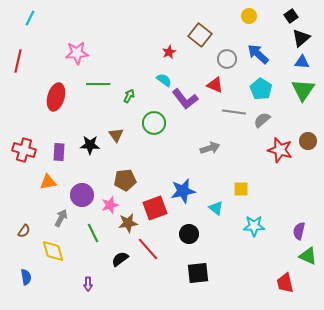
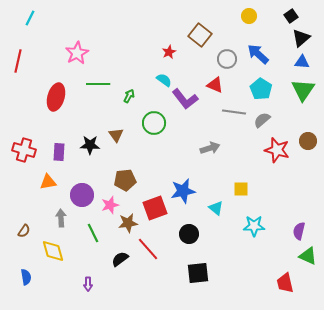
pink star at (77, 53): rotated 25 degrees counterclockwise
red star at (280, 150): moved 3 px left
gray arrow at (61, 218): rotated 30 degrees counterclockwise
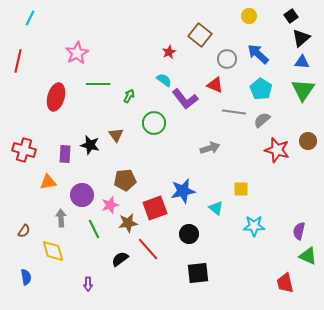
black star at (90, 145): rotated 12 degrees clockwise
purple rectangle at (59, 152): moved 6 px right, 2 px down
green line at (93, 233): moved 1 px right, 4 px up
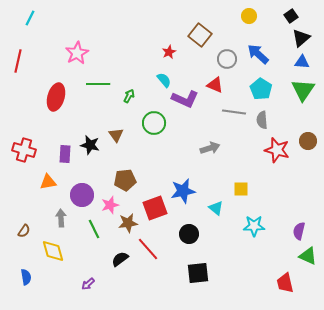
cyan semicircle at (164, 80): rotated 14 degrees clockwise
purple L-shape at (185, 99): rotated 28 degrees counterclockwise
gray semicircle at (262, 120): rotated 54 degrees counterclockwise
purple arrow at (88, 284): rotated 48 degrees clockwise
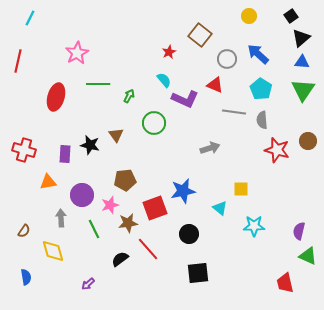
cyan triangle at (216, 208): moved 4 px right
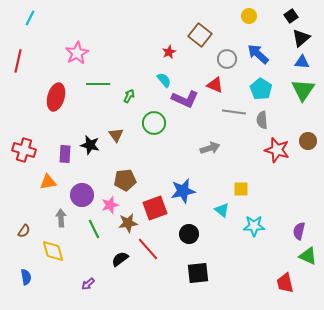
cyan triangle at (220, 208): moved 2 px right, 2 px down
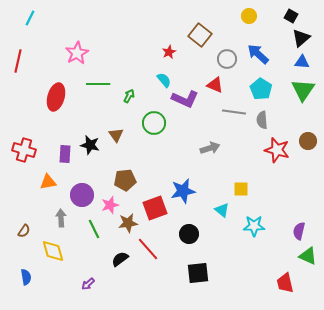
black square at (291, 16): rotated 24 degrees counterclockwise
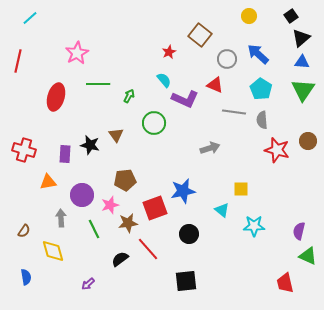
black square at (291, 16): rotated 24 degrees clockwise
cyan line at (30, 18): rotated 21 degrees clockwise
black square at (198, 273): moved 12 px left, 8 px down
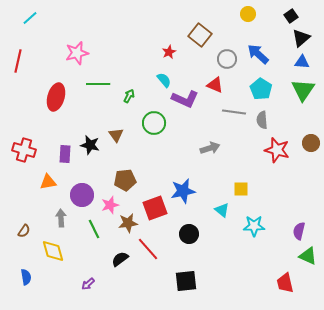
yellow circle at (249, 16): moved 1 px left, 2 px up
pink star at (77, 53): rotated 15 degrees clockwise
brown circle at (308, 141): moved 3 px right, 2 px down
